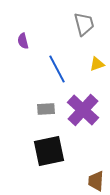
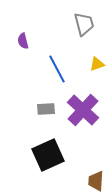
black square: moved 1 px left, 4 px down; rotated 12 degrees counterclockwise
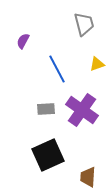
purple semicircle: rotated 42 degrees clockwise
purple cross: moved 1 px left; rotated 8 degrees counterclockwise
brown trapezoid: moved 8 px left, 4 px up
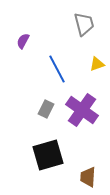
gray rectangle: rotated 60 degrees counterclockwise
black square: rotated 8 degrees clockwise
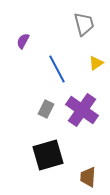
yellow triangle: moved 1 px left, 1 px up; rotated 14 degrees counterclockwise
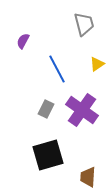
yellow triangle: moved 1 px right, 1 px down
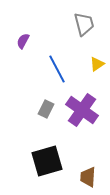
black square: moved 1 px left, 6 px down
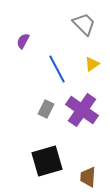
gray trapezoid: rotated 30 degrees counterclockwise
yellow triangle: moved 5 px left
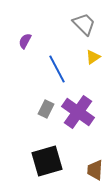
purple semicircle: moved 2 px right
yellow triangle: moved 1 px right, 7 px up
purple cross: moved 4 px left, 2 px down
brown trapezoid: moved 7 px right, 7 px up
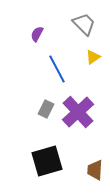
purple semicircle: moved 12 px right, 7 px up
purple cross: rotated 12 degrees clockwise
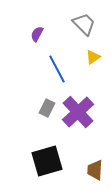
gray rectangle: moved 1 px right, 1 px up
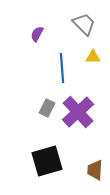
yellow triangle: rotated 35 degrees clockwise
blue line: moved 5 px right, 1 px up; rotated 24 degrees clockwise
